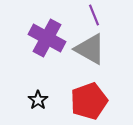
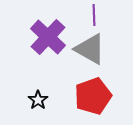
purple line: rotated 20 degrees clockwise
purple cross: moved 1 px right, 1 px up; rotated 15 degrees clockwise
red pentagon: moved 4 px right, 5 px up
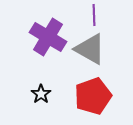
purple cross: rotated 12 degrees counterclockwise
black star: moved 3 px right, 6 px up
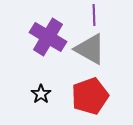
red pentagon: moved 3 px left
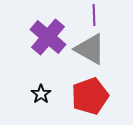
purple cross: rotated 9 degrees clockwise
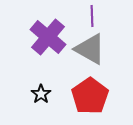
purple line: moved 2 px left, 1 px down
red pentagon: rotated 15 degrees counterclockwise
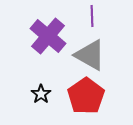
purple cross: moved 1 px up
gray triangle: moved 6 px down
red pentagon: moved 4 px left
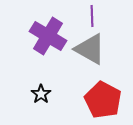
purple cross: rotated 9 degrees counterclockwise
gray triangle: moved 6 px up
red pentagon: moved 17 px right, 4 px down; rotated 9 degrees counterclockwise
